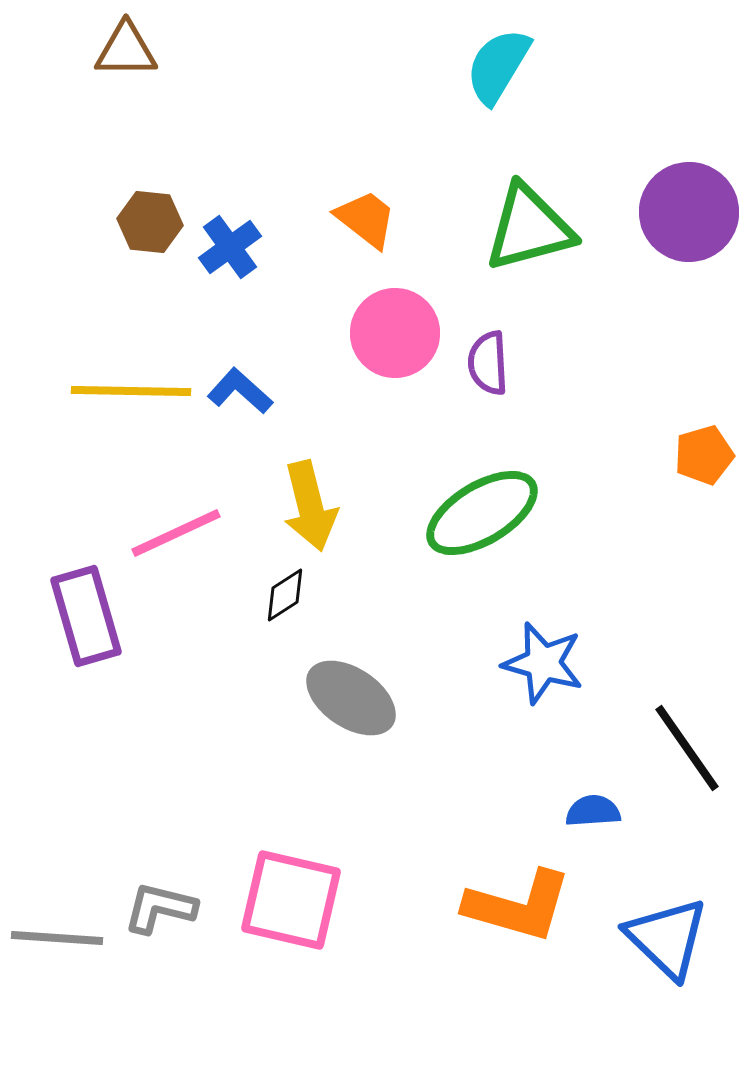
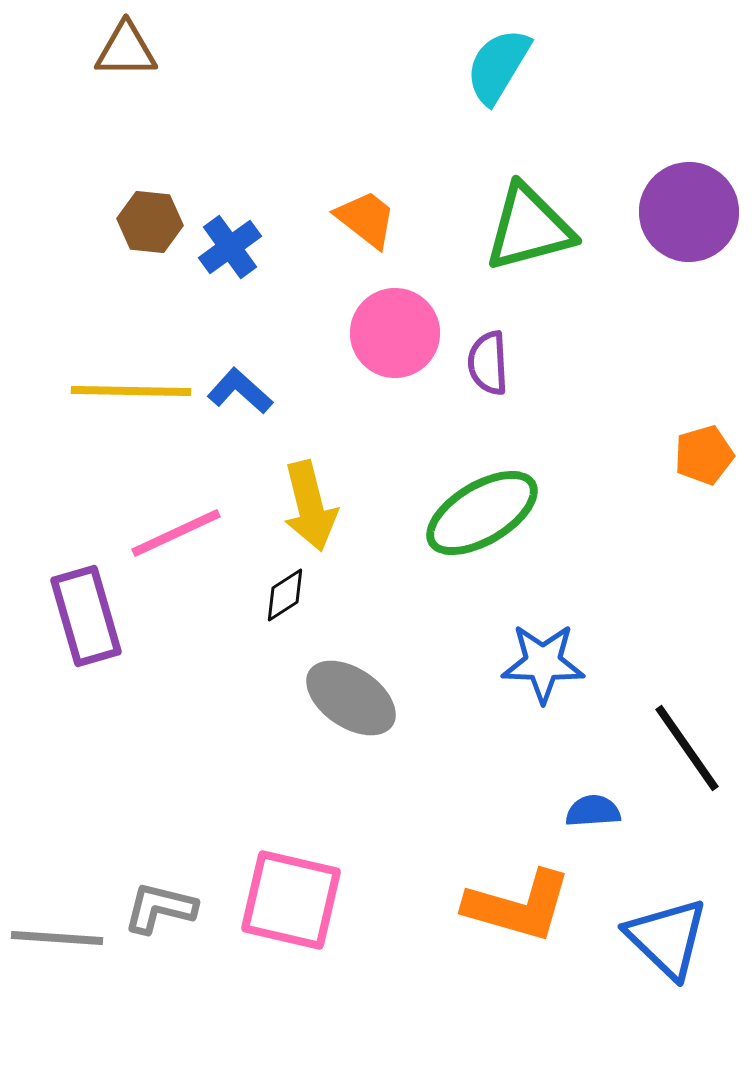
blue star: rotated 14 degrees counterclockwise
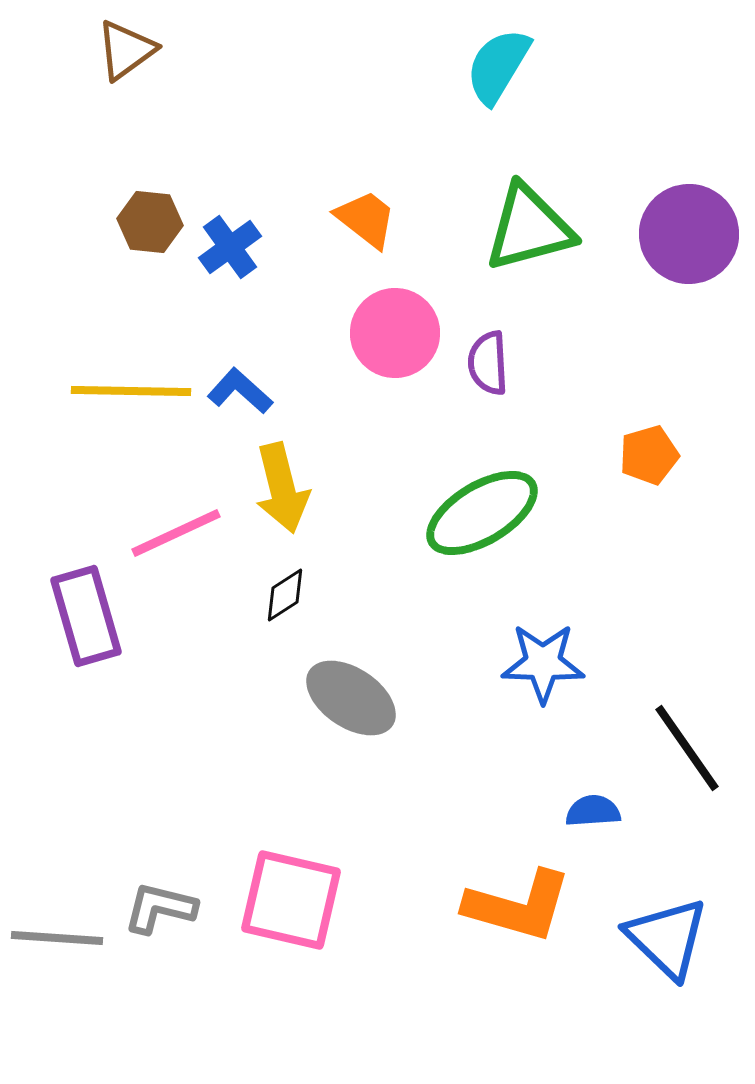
brown triangle: rotated 36 degrees counterclockwise
purple circle: moved 22 px down
orange pentagon: moved 55 px left
yellow arrow: moved 28 px left, 18 px up
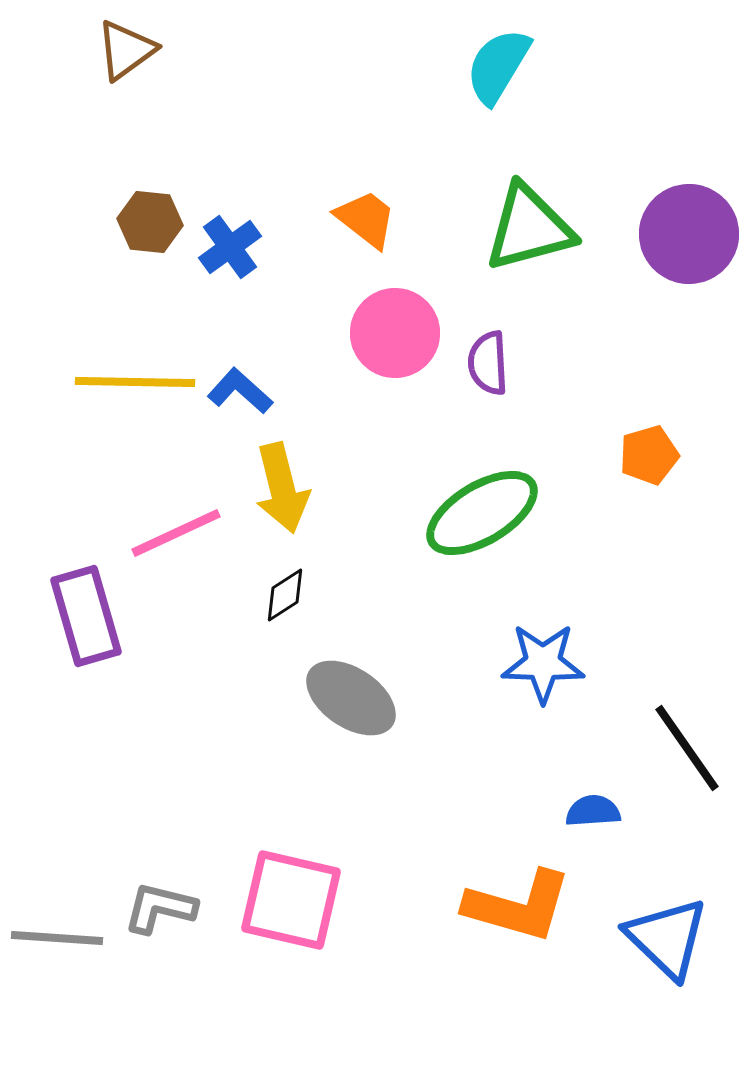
yellow line: moved 4 px right, 9 px up
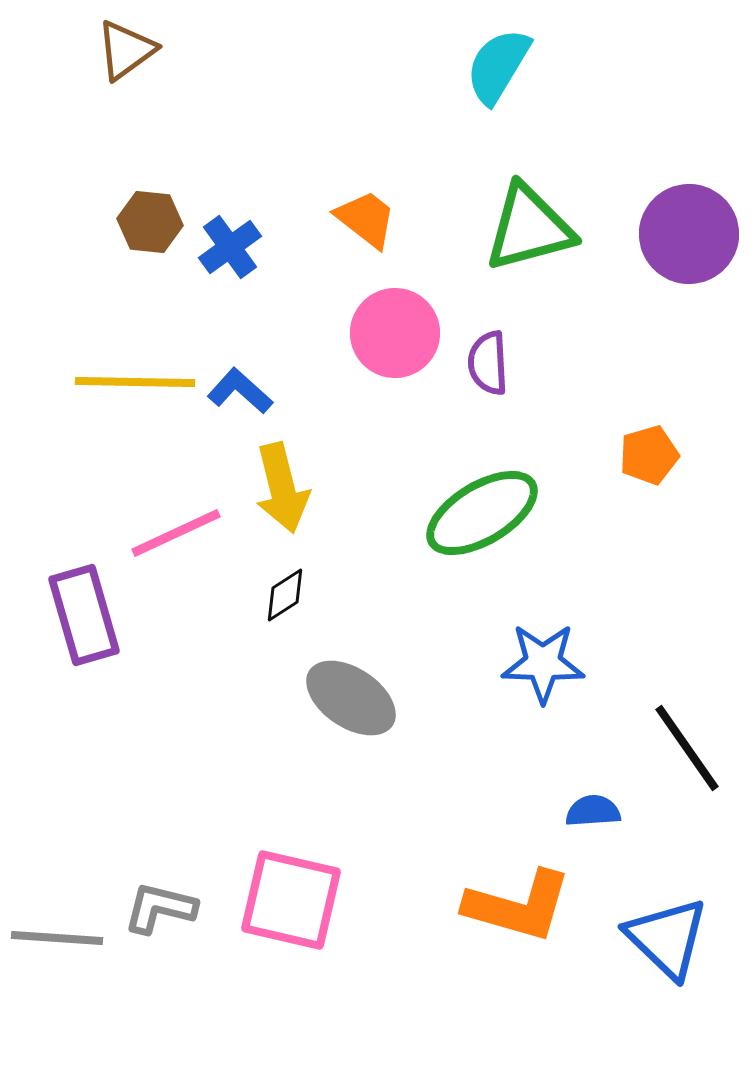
purple rectangle: moved 2 px left, 1 px up
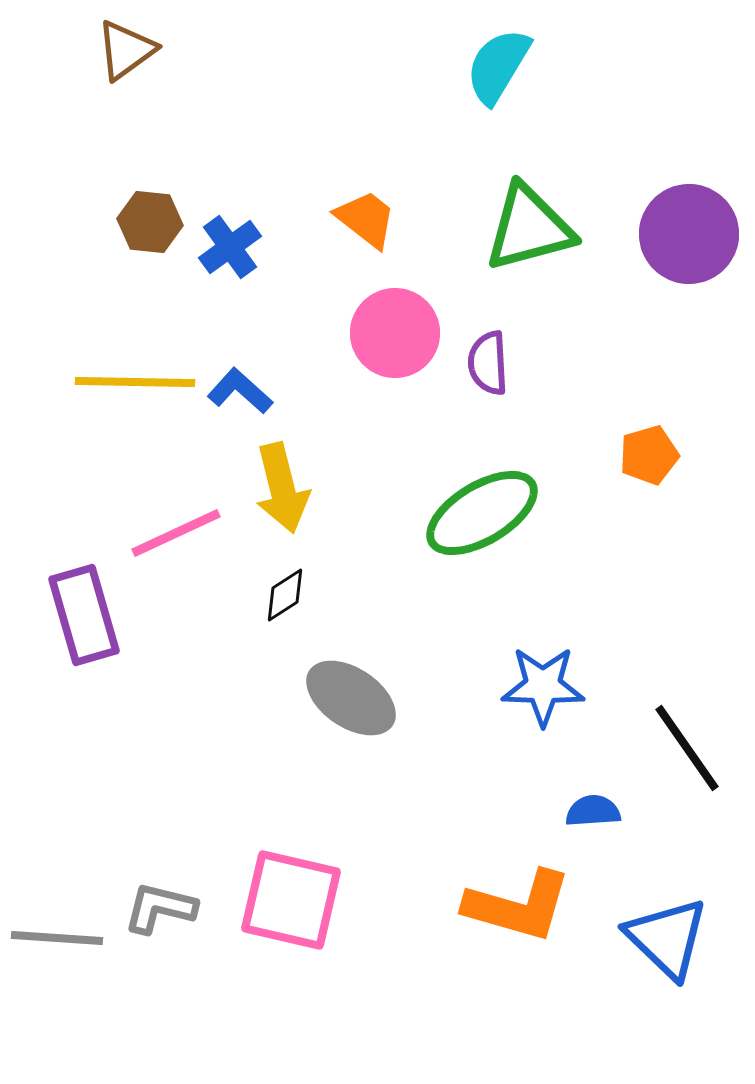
blue star: moved 23 px down
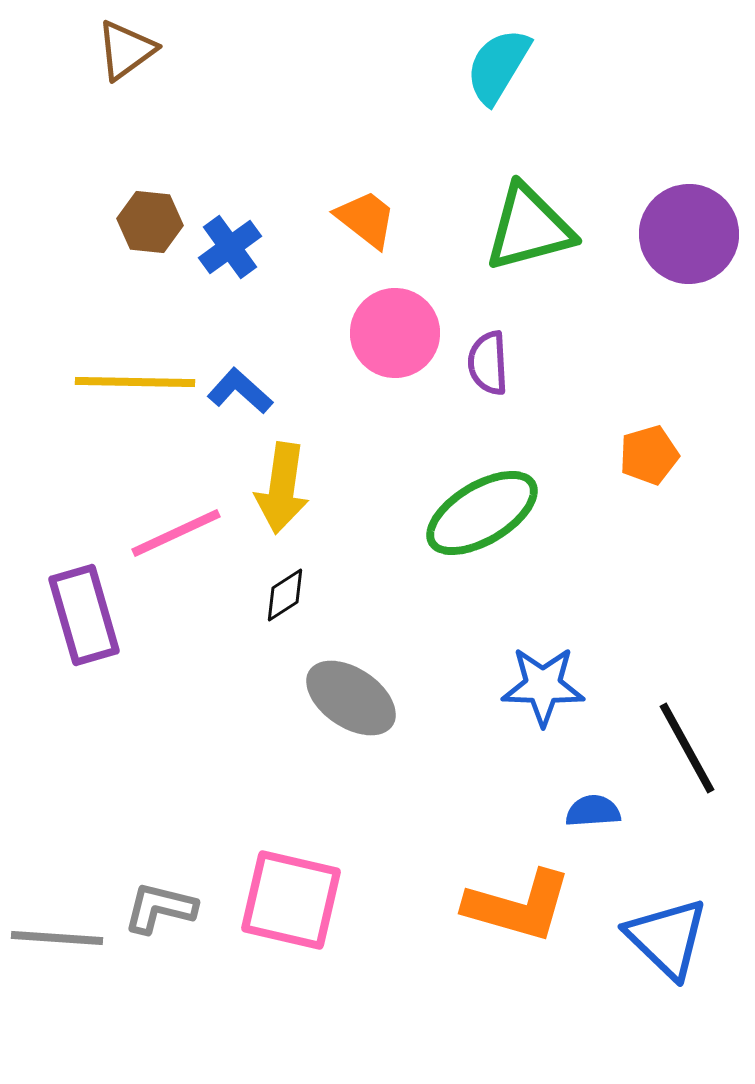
yellow arrow: rotated 22 degrees clockwise
black line: rotated 6 degrees clockwise
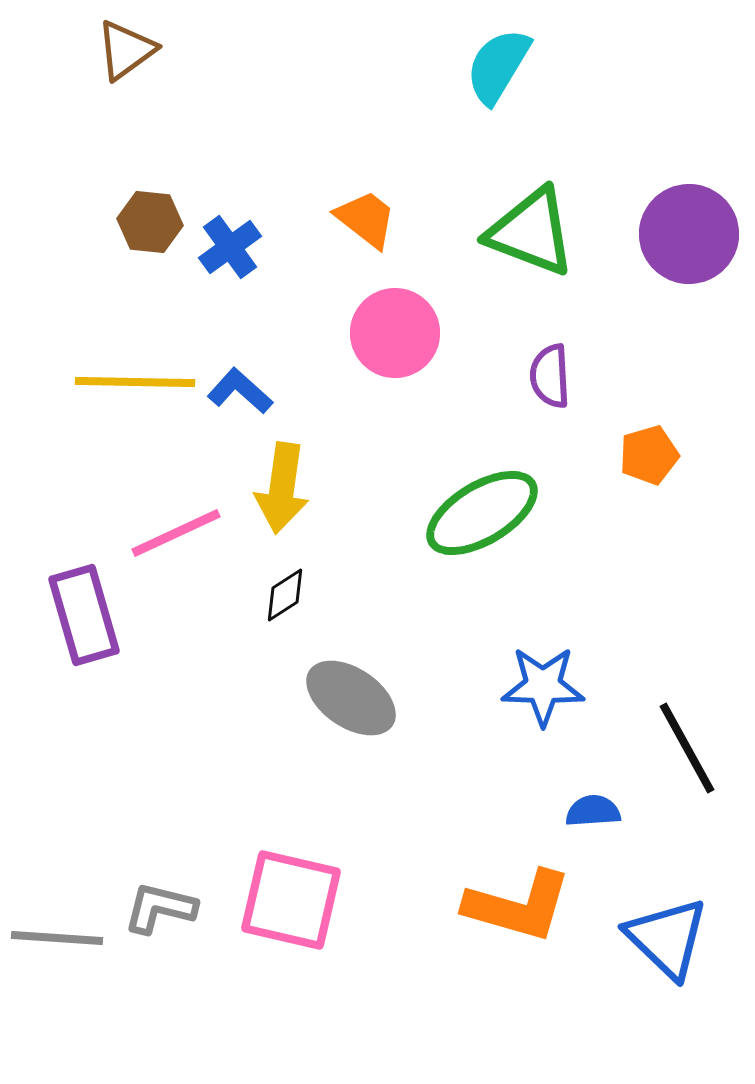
green triangle: moved 2 px right, 4 px down; rotated 36 degrees clockwise
purple semicircle: moved 62 px right, 13 px down
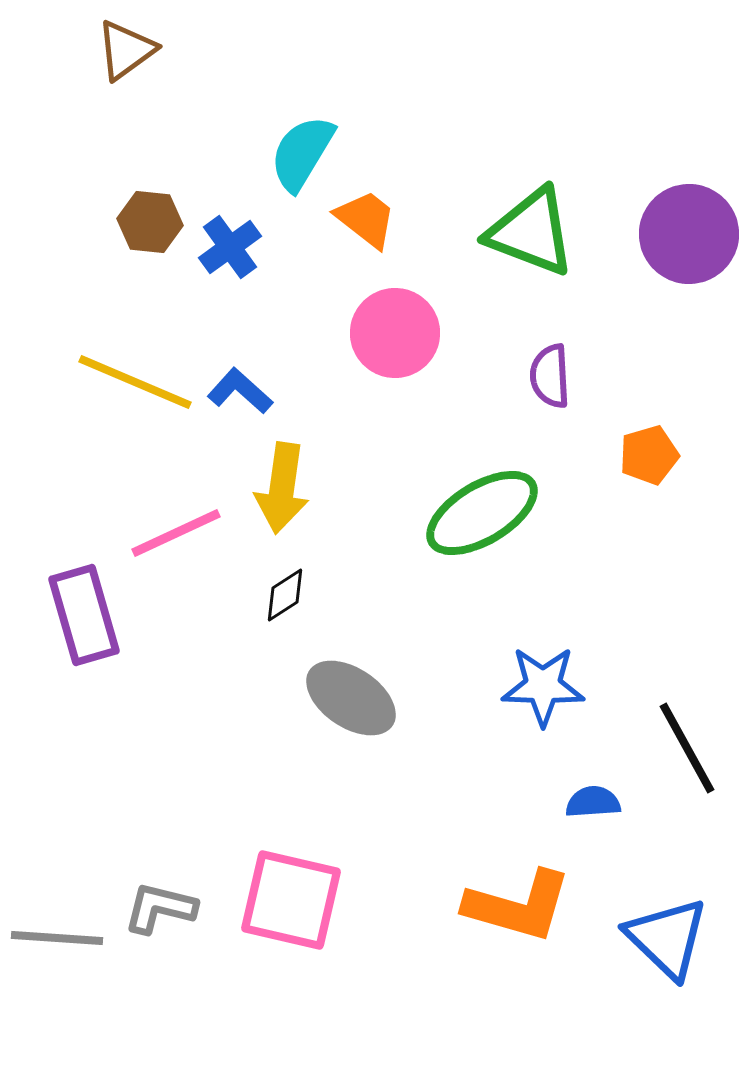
cyan semicircle: moved 196 px left, 87 px down
yellow line: rotated 22 degrees clockwise
blue semicircle: moved 9 px up
